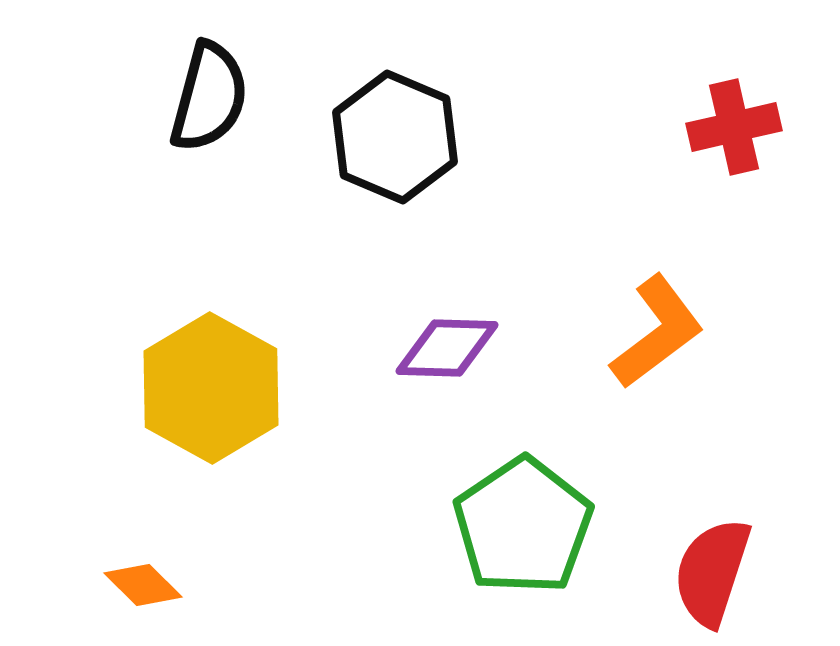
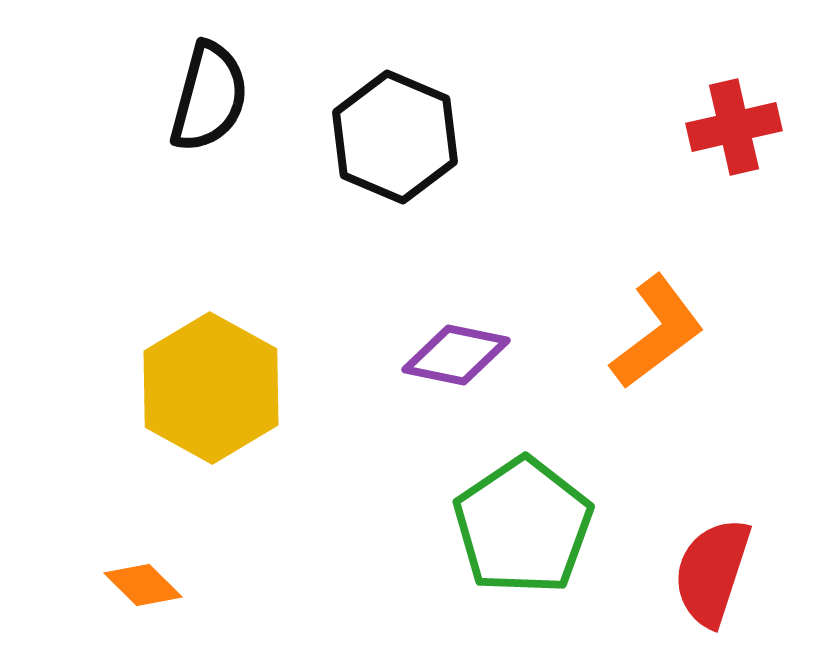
purple diamond: moved 9 px right, 7 px down; rotated 10 degrees clockwise
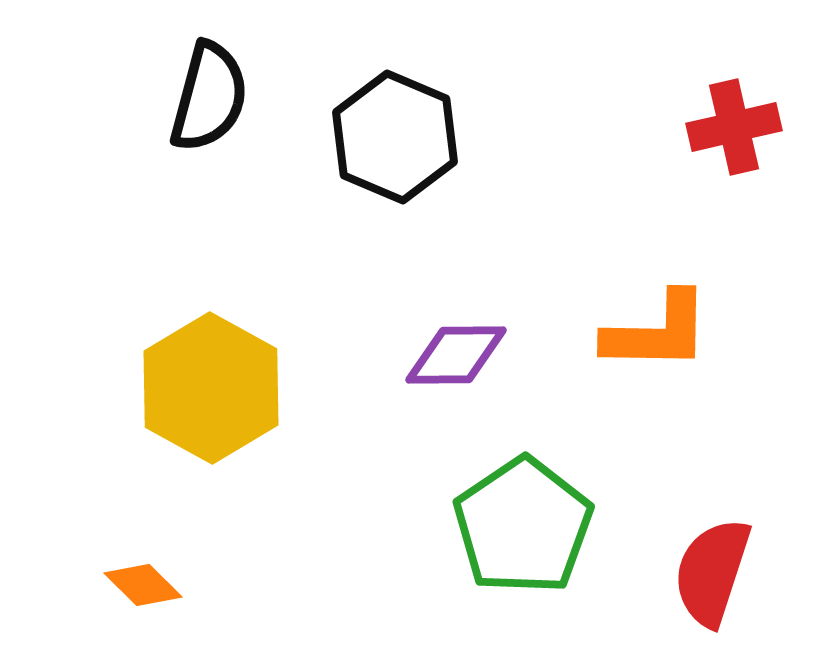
orange L-shape: rotated 38 degrees clockwise
purple diamond: rotated 12 degrees counterclockwise
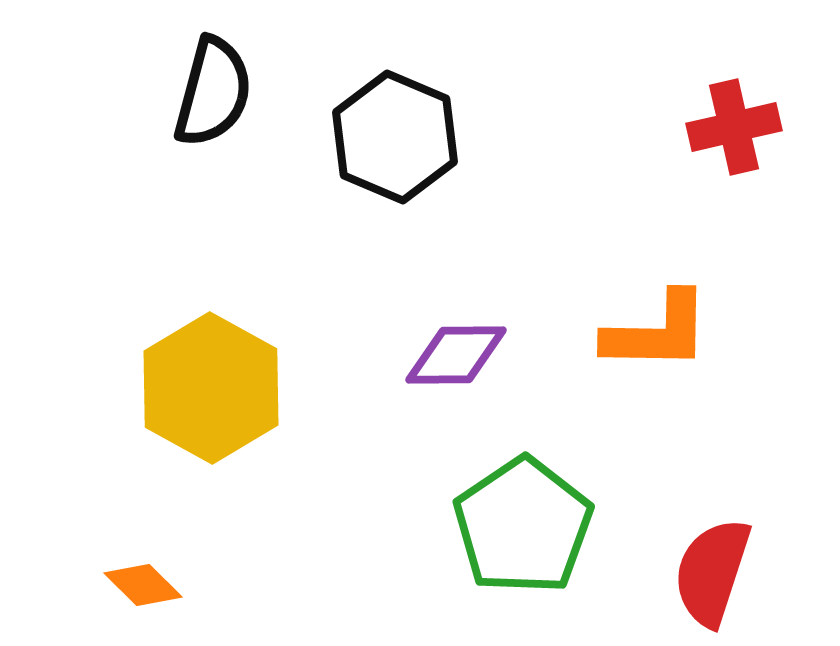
black semicircle: moved 4 px right, 5 px up
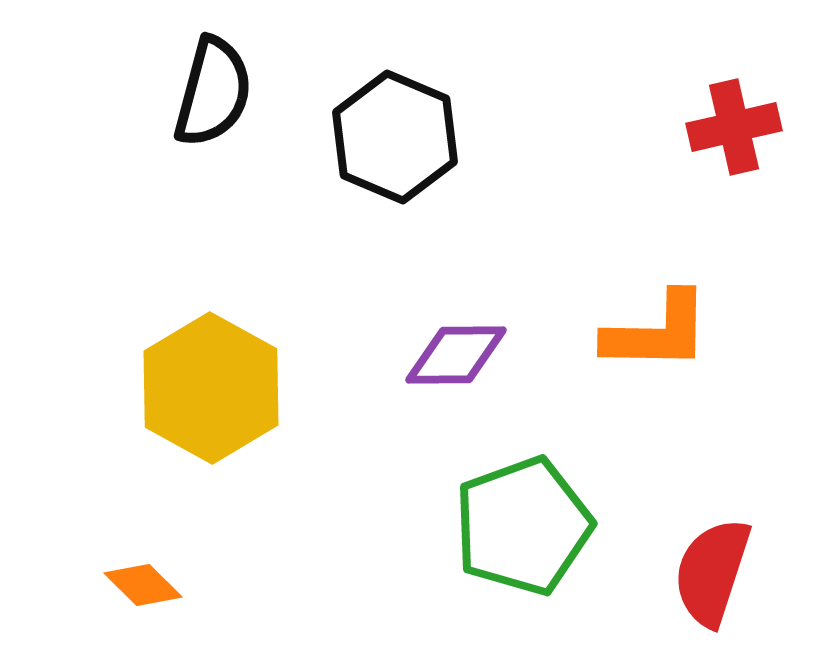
green pentagon: rotated 14 degrees clockwise
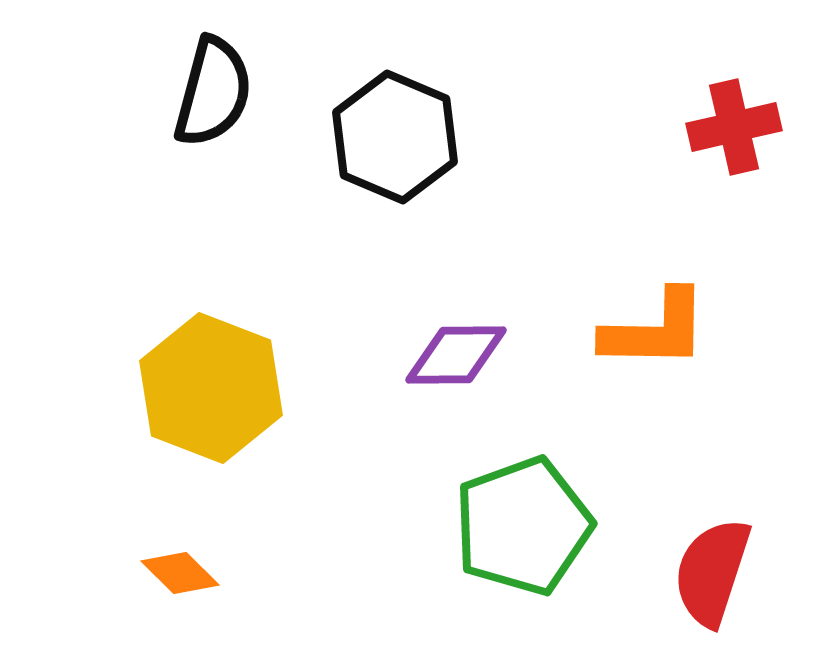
orange L-shape: moved 2 px left, 2 px up
yellow hexagon: rotated 8 degrees counterclockwise
orange diamond: moved 37 px right, 12 px up
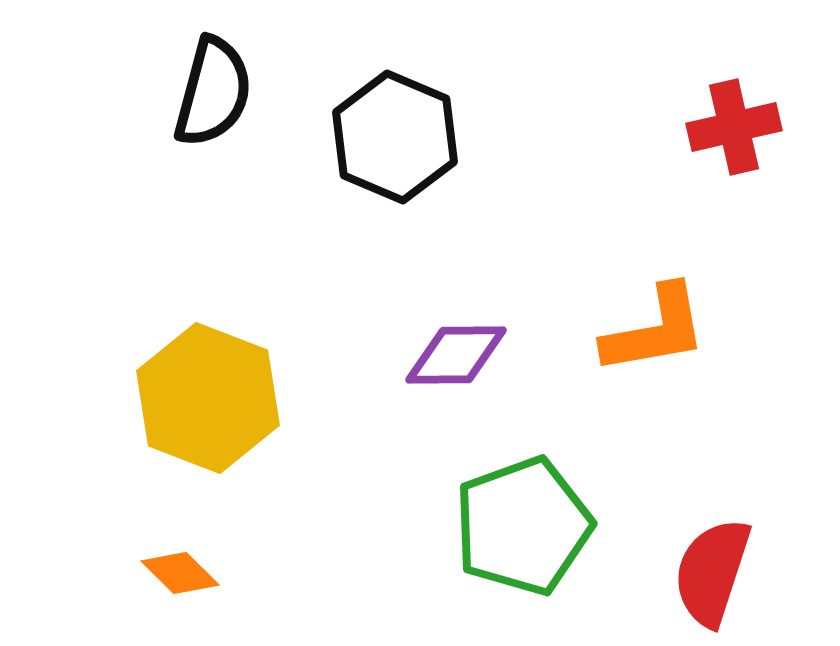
orange L-shape: rotated 11 degrees counterclockwise
yellow hexagon: moved 3 px left, 10 px down
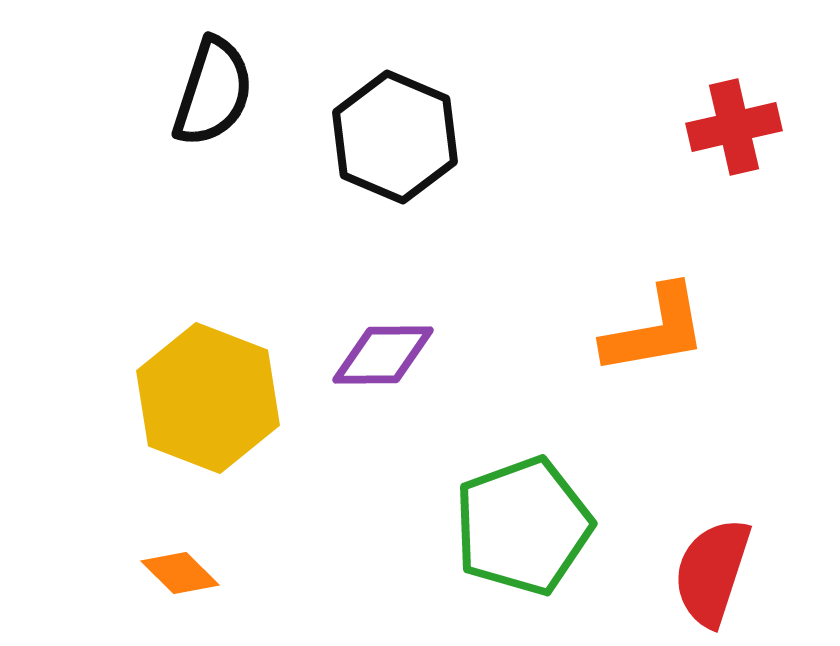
black semicircle: rotated 3 degrees clockwise
purple diamond: moved 73 px left
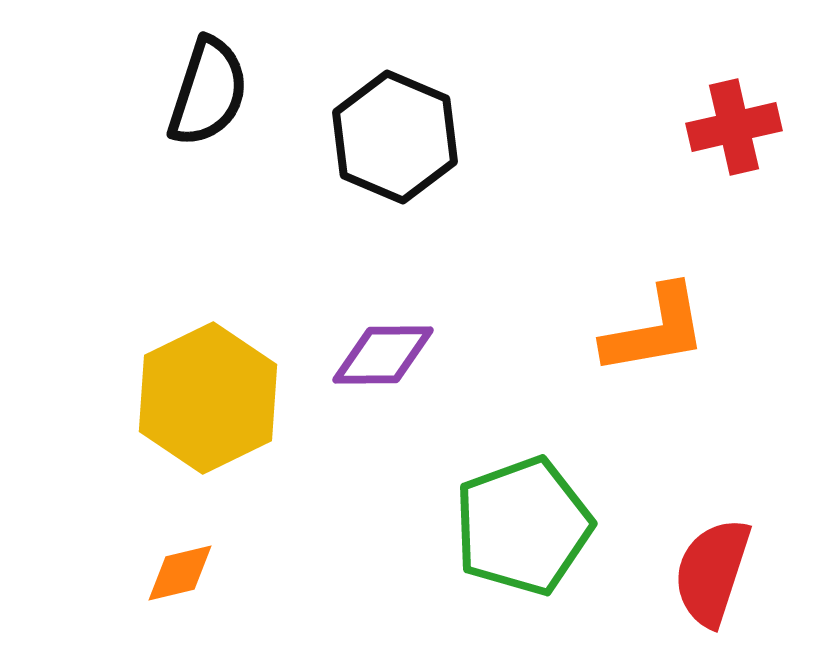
black semicircle: moved 5 px left
yellow hexagon: rotated 13 degrees clockwise
orange diamond: rotated 58 degrees counterclockwise
